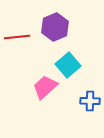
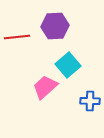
purple hexagon: moved 1 px up; rotated 20 degrees clockwise
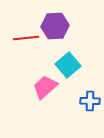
red line: moved 9 px right, 1 px down
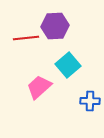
pink trapezoid: moved 6 px left
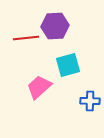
cyan square: rotated 25 degrees clockwise
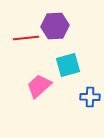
pink trapezoid: moved 1 px up
blue cross: moved 4 px up
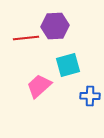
blue cross: moved 1 px up
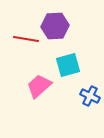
red line: moved 1 px down; rotated 15 degrees clockwise
blue cross: rotated 24 degrees clockwise
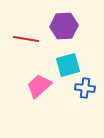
purple hexagon: moved 9 px right
blue cross: moved 5 px left, 8 px up; rotated 18 degrees counterclockwise
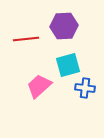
red line: rotated 15 degrees counterclockwise
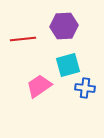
red line: moved 3 px left
pink trapezoid: rotated 8 degrees clockwise
